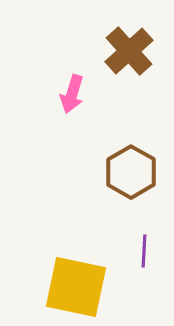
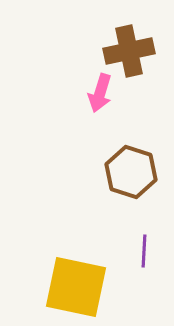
brown cross: rotated 30 degrees clockwise
pink arrow: moved 28 px right, 1 px up
brown hexagon: rotated 12 degrees counterclockwise
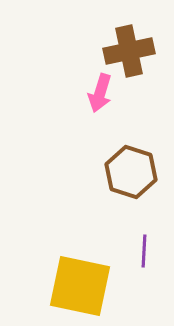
yellow square: moved 4 px right, 1 px up
